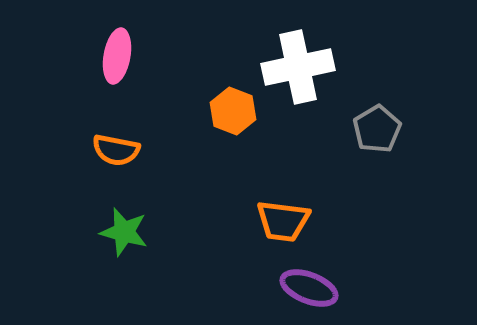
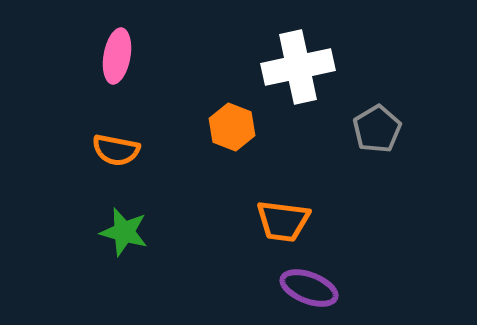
orange hexagon: moved 1 px left, 16 px down
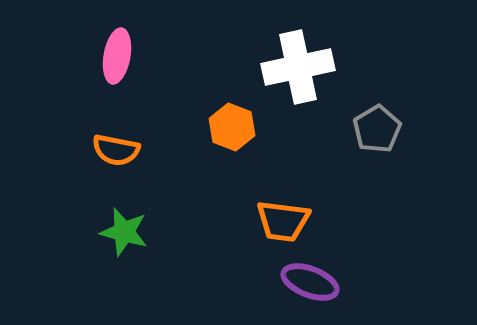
purple ellipse: moved 1 px right, 6 px up
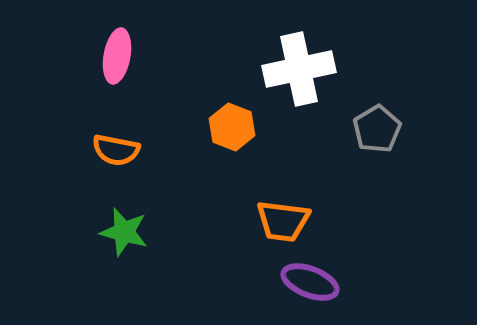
white cross: moved 1 px right, 2 px down
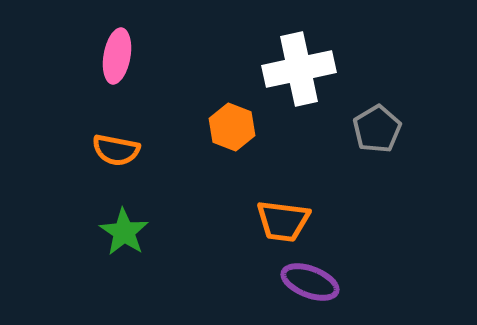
green star: rotated 18 degrees clockwise
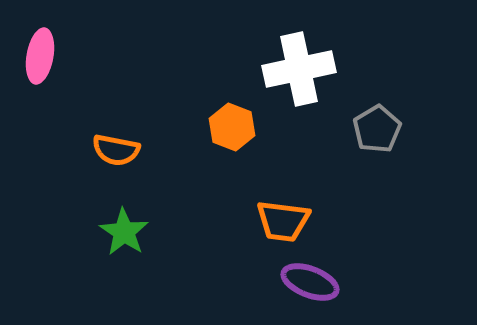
pink ellipse: moved 77 px left
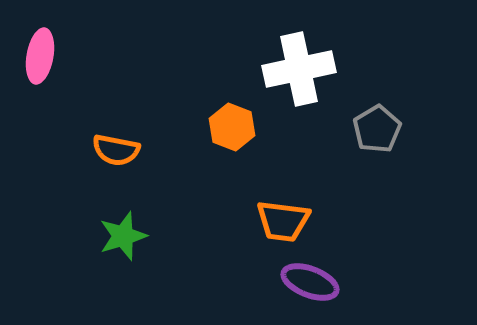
green star: moved 1 px left, 4 px down; rotated 21 degrees clockwise
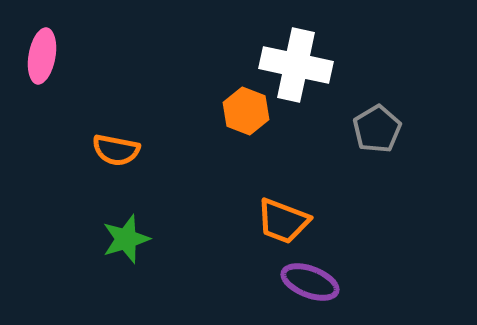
pink ellipse: moved 2 px right
white cross: moved 3 px left, 4 px up; rotated 24 degrees clockwise
orange hexagon: moved 14 px right, 16 px up
orange trapezoid: rotated 14 degrees clockwise
green star: moved 3 px right, 3 px down
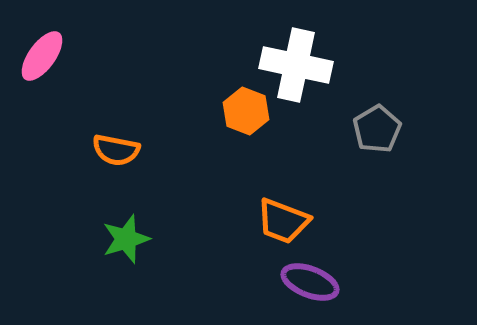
pink ellipse: rotated 26 degrees clockwise
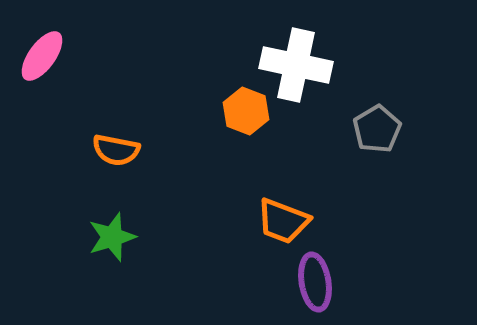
green star: moved 14 px left, 2 px up
purple ellipse: moved 5 px right; rotated 60 degrees clockwise
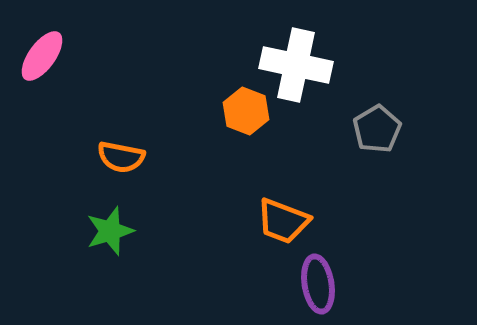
orange semicircle: moved 5 px right, 7 px down
green star: moved 2 px left, 6 px up
purple ellipse: moved 3 px right, 2 px down
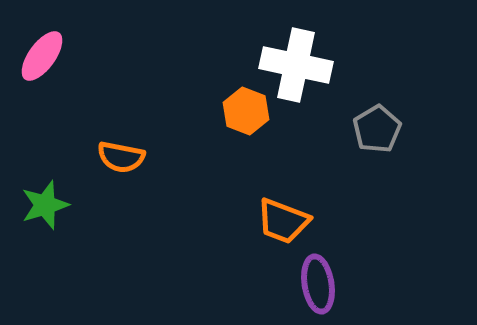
green star: moved 65 px left, 26 px up
